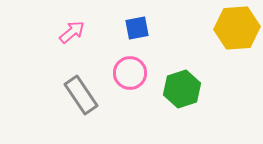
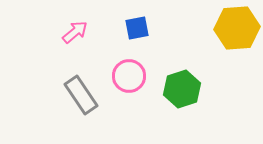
pink arrow: moved 3 px right
pink circle: moved 1 px left, 3 px down
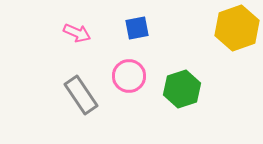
yellow hexagon: rotated 15 degrees counterclockwise
pink arrow: moved 2 px right, 1 px down; rotated 64 degrees clockwise
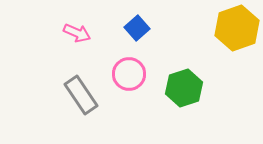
blue square: rotated 30 degrees counterclockwise
pink circle: moved 2 px up
green hexagon: moved 2 px right, 1 px up
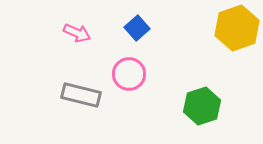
green hexagon: moved 18 px right, 18 px down
gray rectangle: rotated 42 degrees counterclockwise
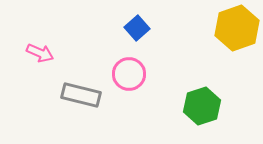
pink arrow: moved 37 px left, 20 px down
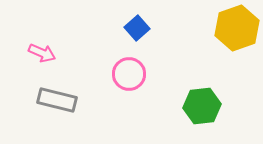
pink arrow: moved 2 px right
gray rectangle: moved 24 px left, 5 px down
green hexagon: rotated 12 degrees clockwise
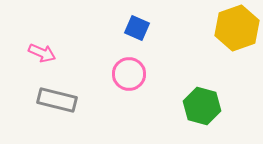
blue square: rotated 25 degrees counterclockwise
green hexagon: rotated 21 degrees clockwise
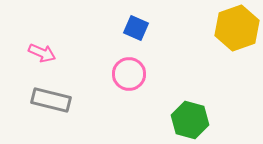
blue square: moved 1 px left
gray rectangle: moved 6 px left
green hexagon: moved 12 px left, 14 px down
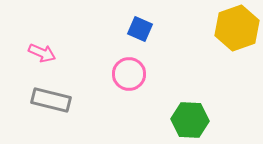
blue square: moved 4 px right, 1 px down
green hexagon: rotated 12 degrees counterclockwise
